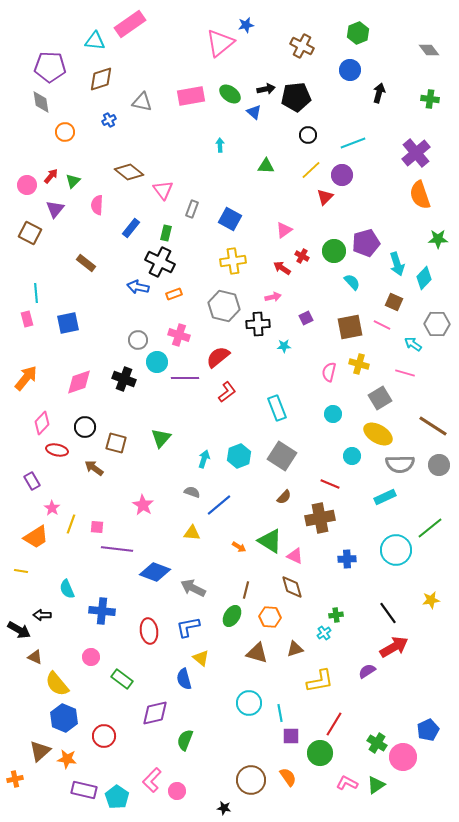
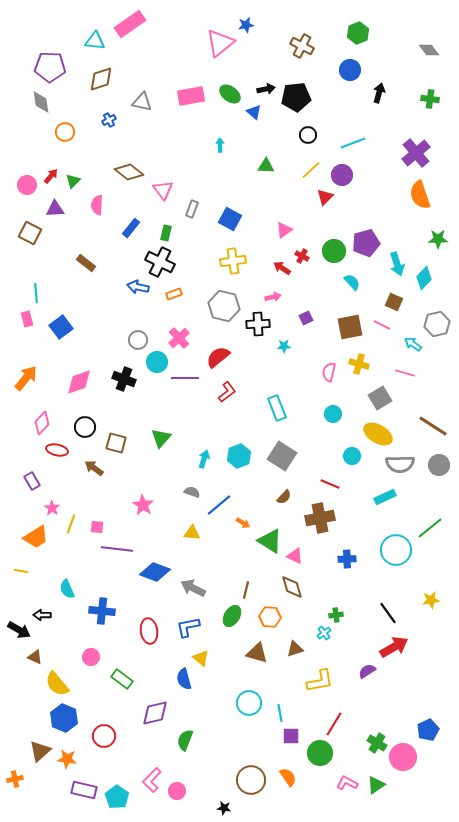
purple triangle at (55, 209): rotated 48 degrees clockwise
blue square at (68, 323): moved 7 px left, 4 px down; rotated 25 degrees counterclockwise
gray hexagon at (437, 324): rotated 15 degrees counterclockwise
pink cross at (179, 335): moved 3 px down; rotated 30 degrees clockwise
orange arrow at (239, 547): moved 4 px right, 24 px up
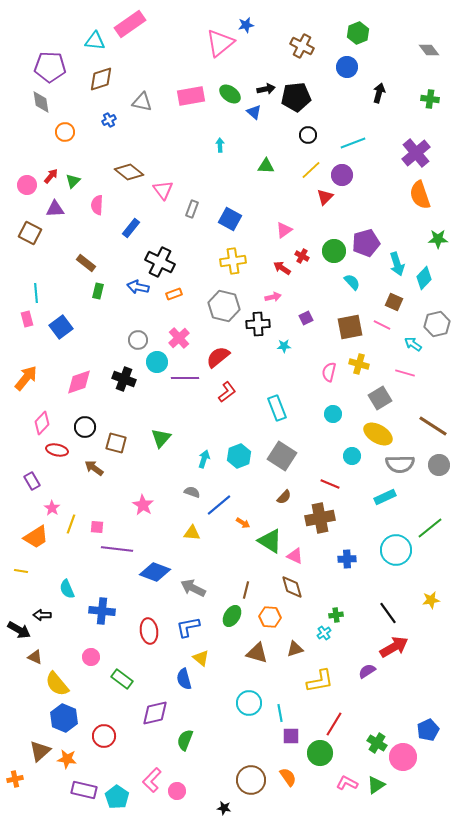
blue circle at (350, 70): moved 3 px left, 3 px up
green rectangle at (166, 233): moved 68 px left, 58 px down
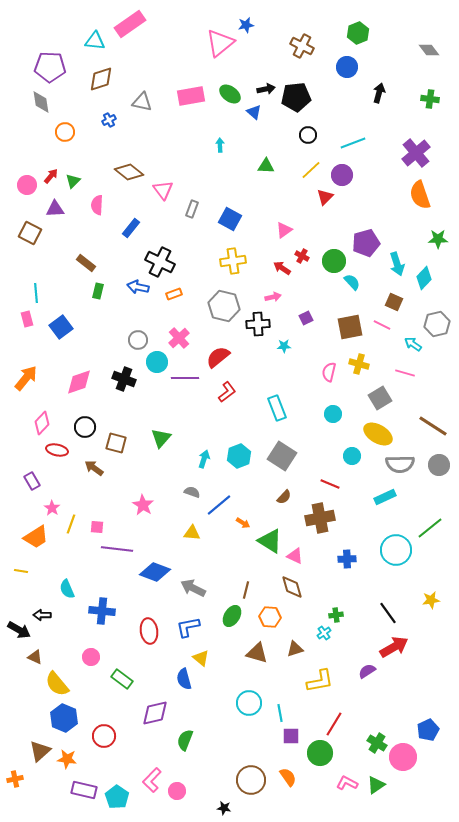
green circle at (334, 251): moved 10 px down
